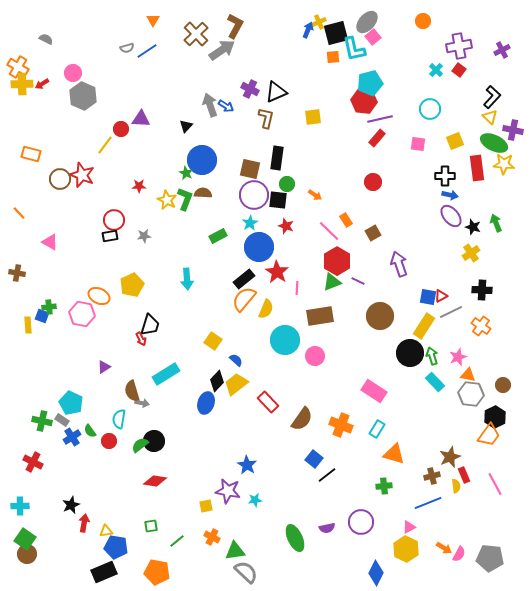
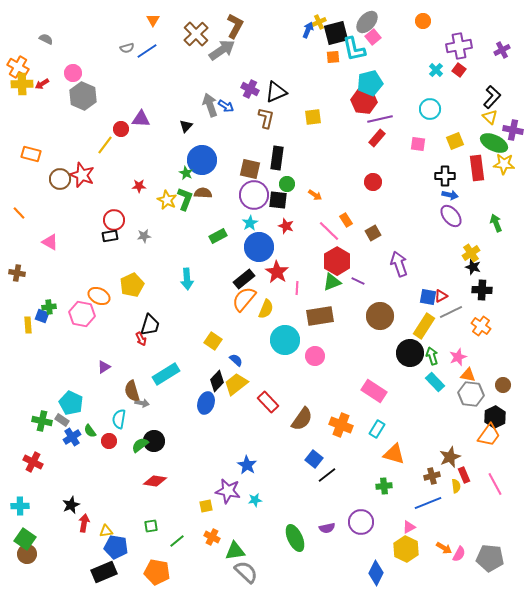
black star at (473, 227): moved 40 px down
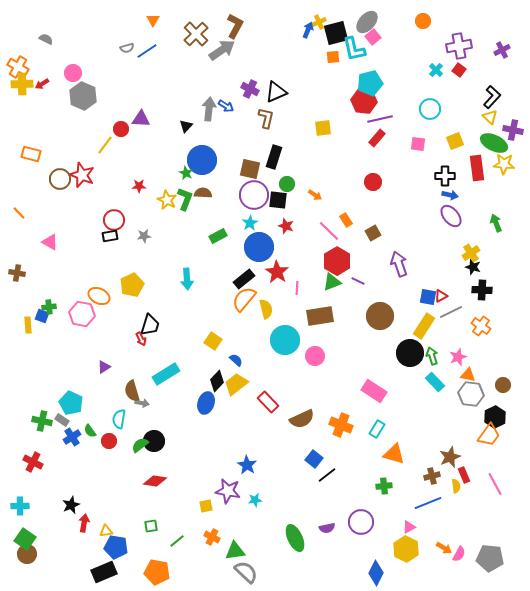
gray arrow at (210, 105): moved 1 px left, 4 px down; rotated 25 degrees clockwise
yellow square at (313, 117): moved 10 px right, 11 px down
black rectangle at (277, 158): moved 3 px left, 1 px up; rotated 10 degrees clockwise
yellow semicircle at (266, 309): rotated 36 degrees counterclockwise
brown semicircle at (302, 419): rotated 30 degrees clockwise
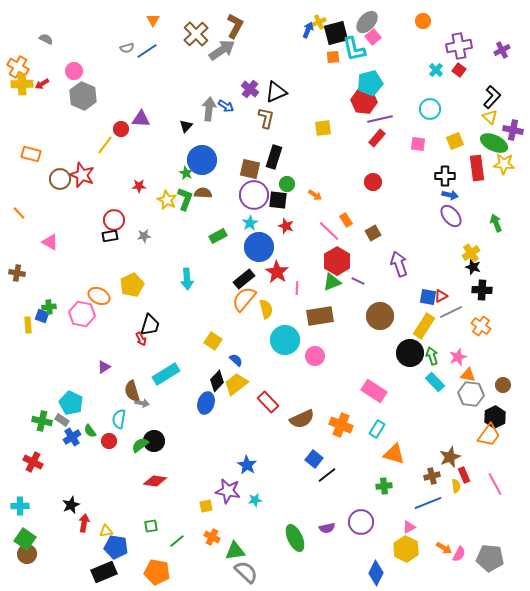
pink circle at (73, 73): moved 1 px right, 2 px up
purple cross at (250, 89): rotated 12 degrees clockwise
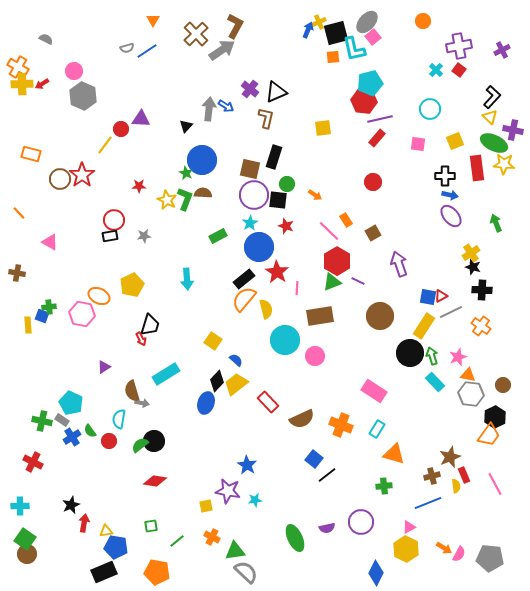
red star at (82, 175): rotated 15 degrees clockwise
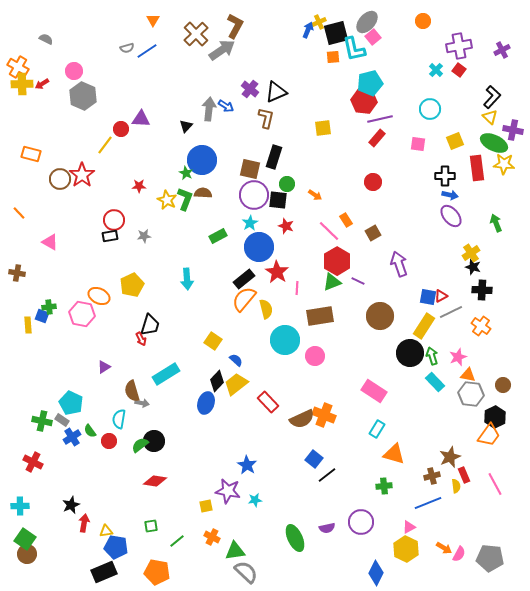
orange cross at (341, 425): moved 17 px left, 10 px up
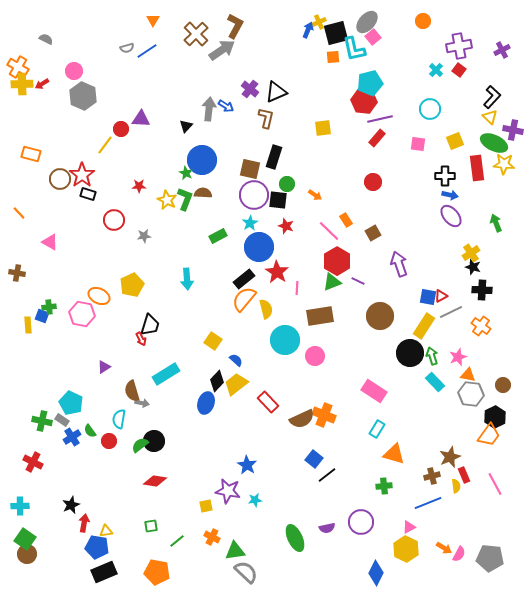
black rectangle at (110, 236): moved 22 px left, 42 px up; rotated 28 degrees clockwise
blue pentagon at (116, 547): moved 19 px left
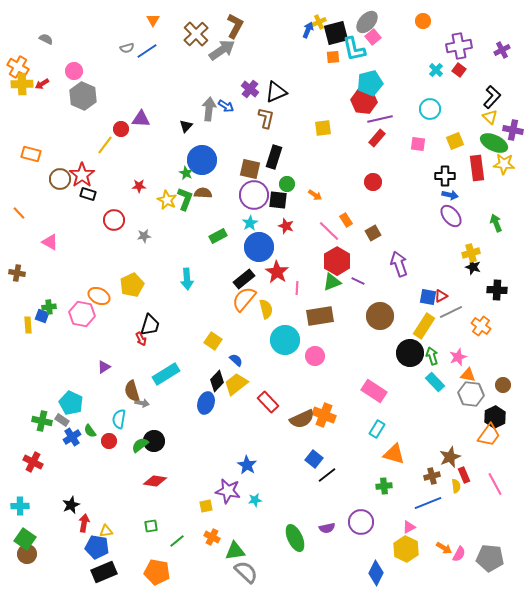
yellow cross at (471, 253): rotated 18 degrees clockwise
black cross at (482, 290): moved 15 px right
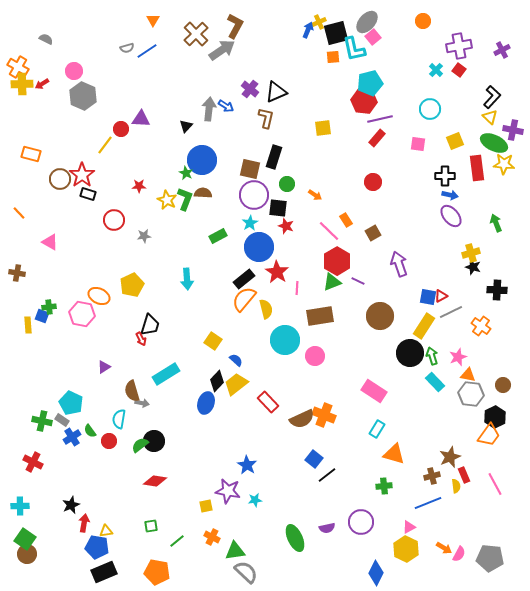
black square at (278, 200): moved 8 px down
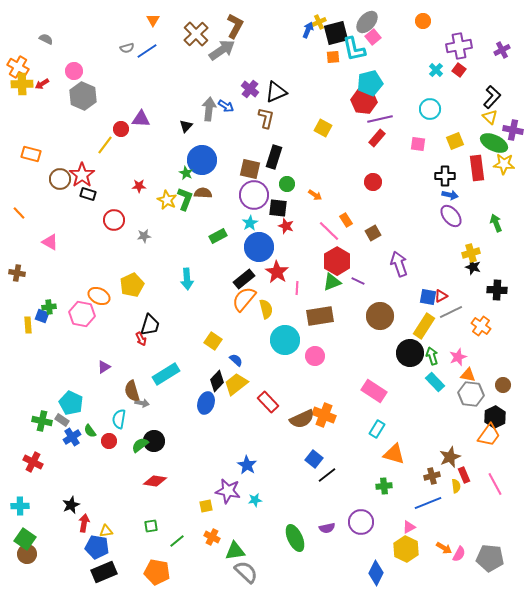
yellow square at (323, 128): rotated 36 degrees clockwise
